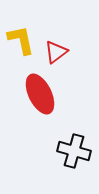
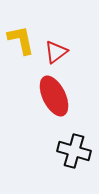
red ellipse: moved 14 px right, 2 px down
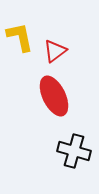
yellow L-shape: moved 1 px left, 3 px up
red triangle: moved 1 px left, 1 px up
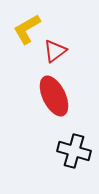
yellow L-shape: moved 7 px right, 8 px up; rotated 108 degrees counterclockwise
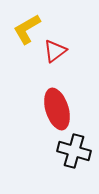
red ellipse: moved 3 px right, 13 px down; rotated 9 degrees clockwise
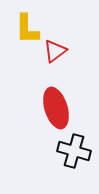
yellow L-shape: rotated 60 degrees counterclockwise
red ellipse: moved 1 px left, 1 px up
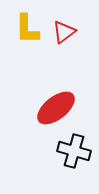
red triangle: moved 9 px right, 19 px up
red ellipse: rotated 69 degrees clockwise
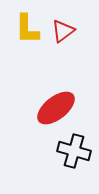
red triangle: moved 1 px left, 1 px up
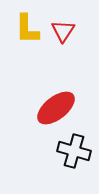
red triangle: rotated 20 degrees counterclockwise
